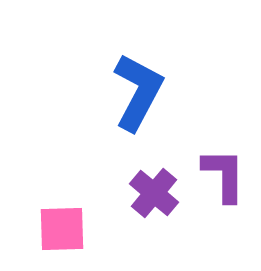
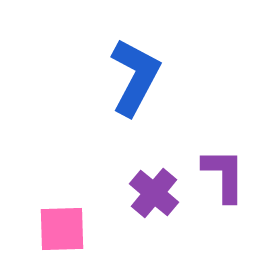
blue L-shape: moved 3 px left, 15 px up
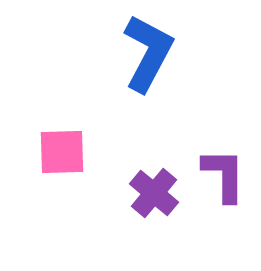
blue L-shape: moved 13 px right, 24 px up
pink square: moved 77 px up
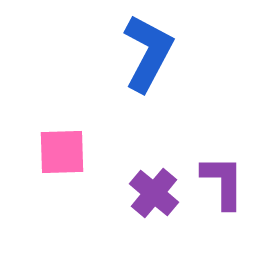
purple L-shape: moved 1 px left, 7 px down
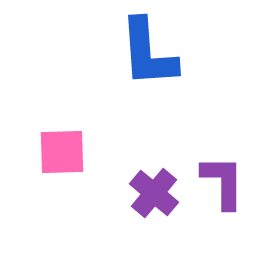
blue L-shape: rotated 148 degrees clockwise
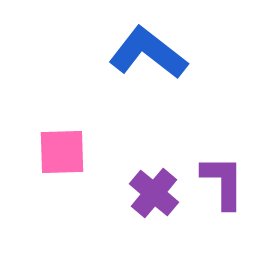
blue L-shape: rotated 132 degrees clockwise
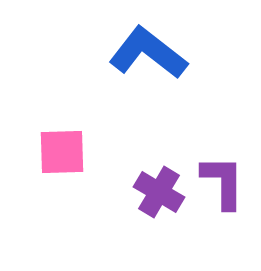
purple cross: moved 5 px right, 1 px up; rotated 9 degrees counterclockwise
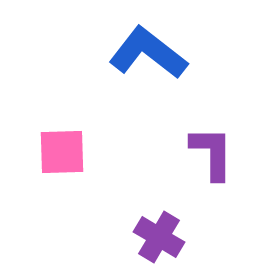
purple L-shape: moved 11 px left, 29 px up
purple cross: moved 45 px down
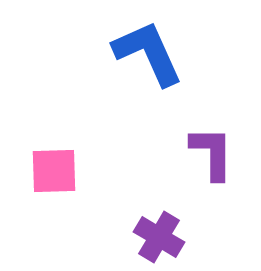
blue L-shape: rotated 28 degrees clockwise
pink square: moved 8 px left, 19 px down
